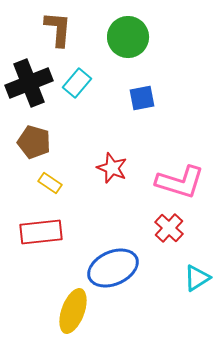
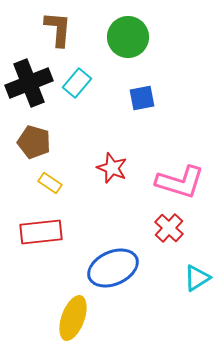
yellow ellipse: moved 7 px down
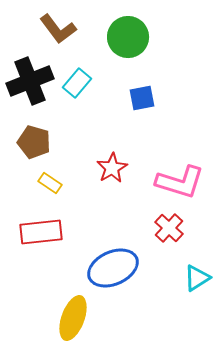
brown L-shape: rotated 138 degrees clockwise
black cross: moved 1 px right, 2 px up
red star: rotated 20 degrees clockwise
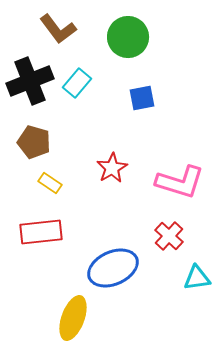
red cross: moved 8 px down
cyan triangle: rotated 24 degrees clockwise
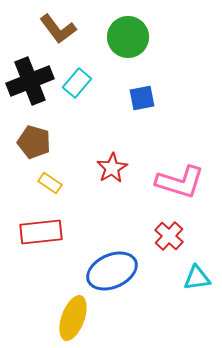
blue ellipse: moved 1 px left, 3 px down
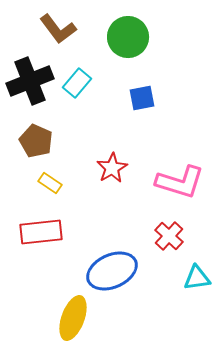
brown pentagon: moved 2 px right, 1 px up; rotated 8 degrees clockwise
